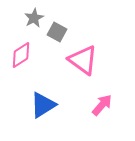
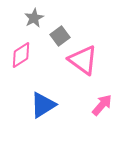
gray square: moved 3 px right, 4 px down; rotated 24 degrees clockwise
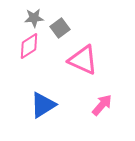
gray star: rotated 24 degrees clockwise
gray square: moved 8 px up
pink diamond: moved 8 px right, 9 px up
pink triangle: rotated 12 degrees counterclockwise
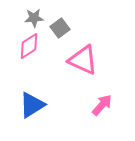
blue triangle: moved 11 px left
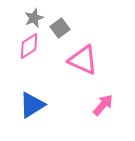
gray star: rotated 18 degrees counterclockwise
pink arrow: moved 1 px right
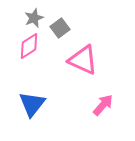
blue triangle: moved 1 px up; rotated 20 degrees counterclockwise
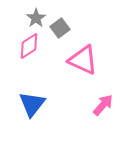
gray star: moved 2 px right; rotated 12 degrees counterclockwise
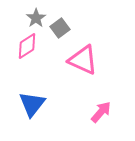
pink diamond: moved 2 px left
pink arrow: moved 2 px left, 7 px down
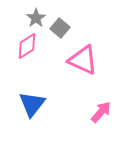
gray square: rotated 12 degrees counterclockwise
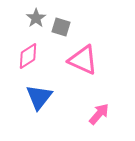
gray square: moved 1 px right, 1 px up; rotated 24 degrees counterclockwise
pink diamond: moved 1 px right, 10 px down
blue triangle: moved 7 px right, 7 px up
pink arrow: moved 2 px left, 2 px down
